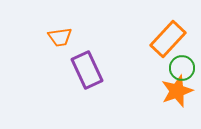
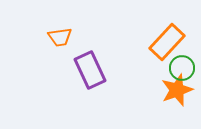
orange rectangle: moved 1 px left, 3 px down
purple rectangle: moved 3 px right
orange star: moved 1 px up
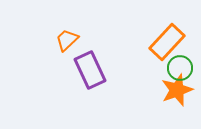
orange trapezoid: moved 7 px right, 3 px down; rotated 145 degrees clockwise
green circle: moved 2 px left
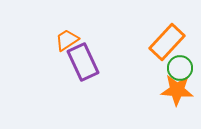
orange trapezoid: rotated 10 degrees clockwise
purple rectangle: moved 7 px left, 8 px up
orange star: rotated 24 degrees clockwise
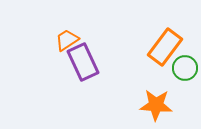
orange rectangle: moved 2 px left, 5 px down; rotated 6 degrees counterclockwise
green circle: moved 5 px right
orange star: moved 21 px left, 15 px down
